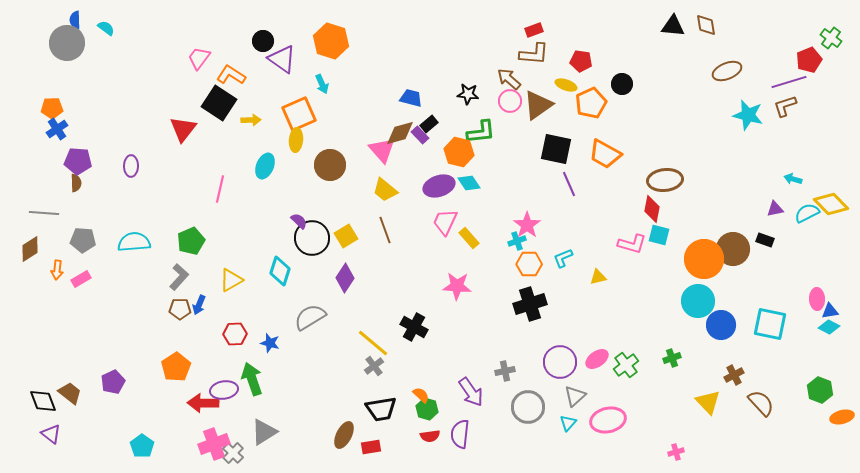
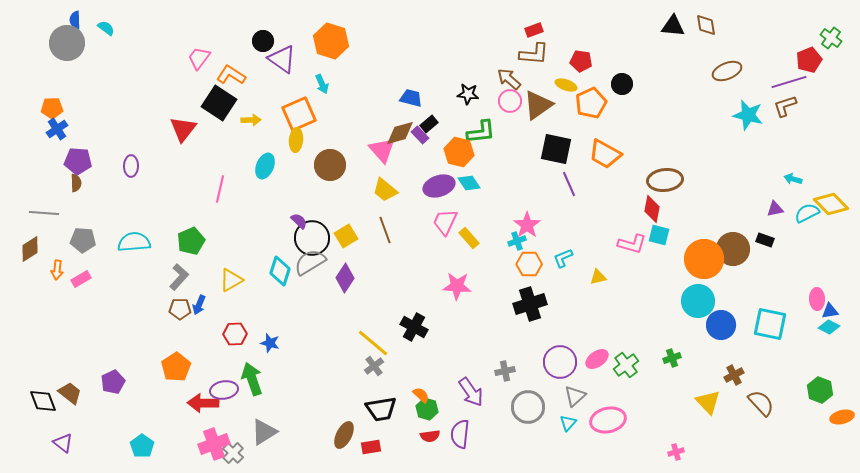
gray semicircle at (310, 317): moved 55 px up
purple triangle at (51, 434): moved 12 px right, 9 px down
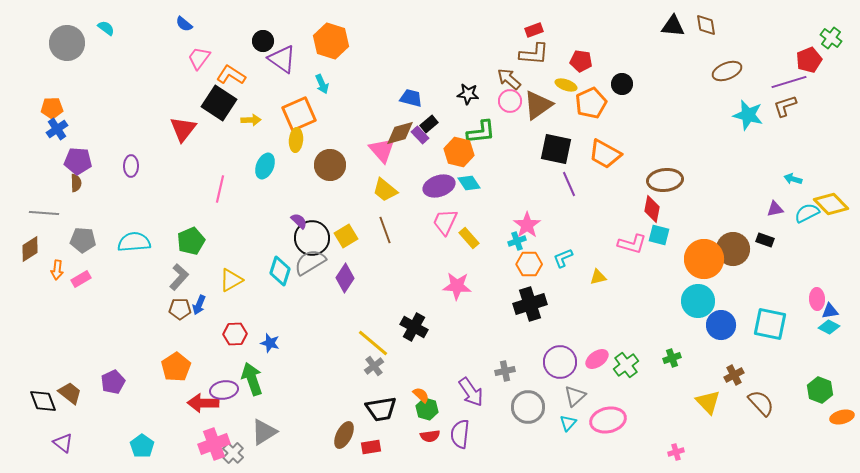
blue semicircle at (75, 20): moved 109 px right, 4 px down; rotated 48 degrees counterclockwise
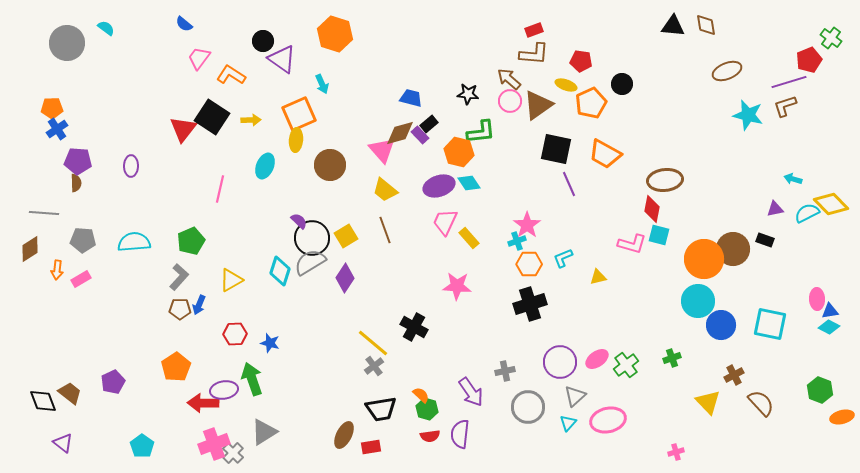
orange hexagon at (331, 41): moved 4 px right, 7 px up
black square at (219, 103): moved 7 px left, 14 px down
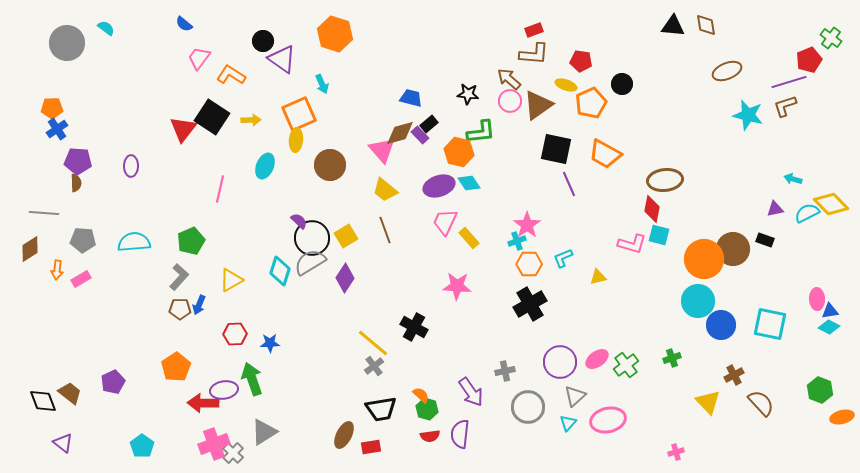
black cross at (530, 304): rotated 12 degrees counterclockwise
blue star at (270, 343): rotated 18 degrees counterclockwise
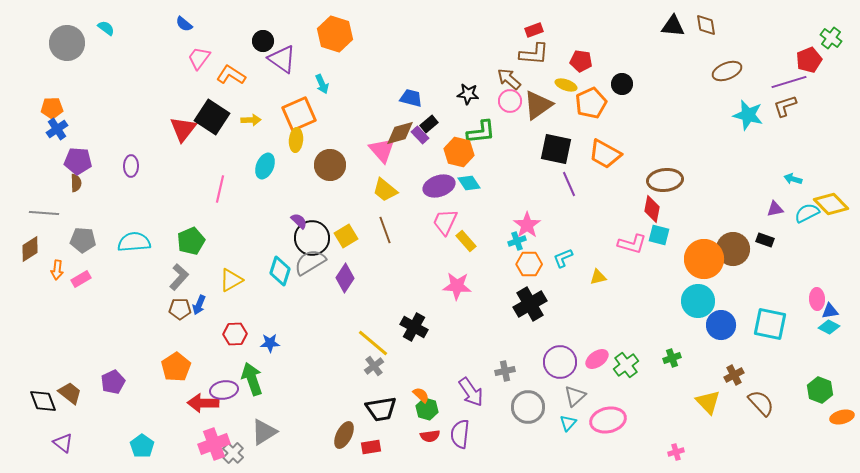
yellow rectangle at (469, 238): moved 3 px left, 3 px down
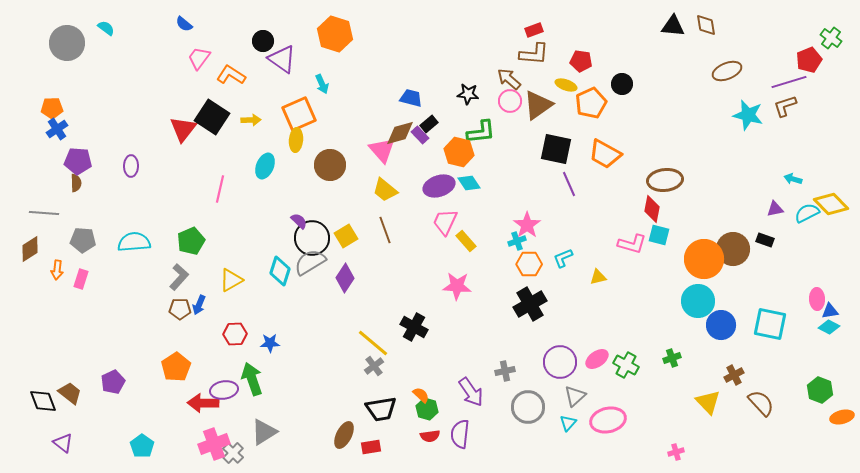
pink rectangle at (81, 279): rotated 42 degrees counterclockwise
green cross at (626, 365): rotated 25 degrees counterclockwise
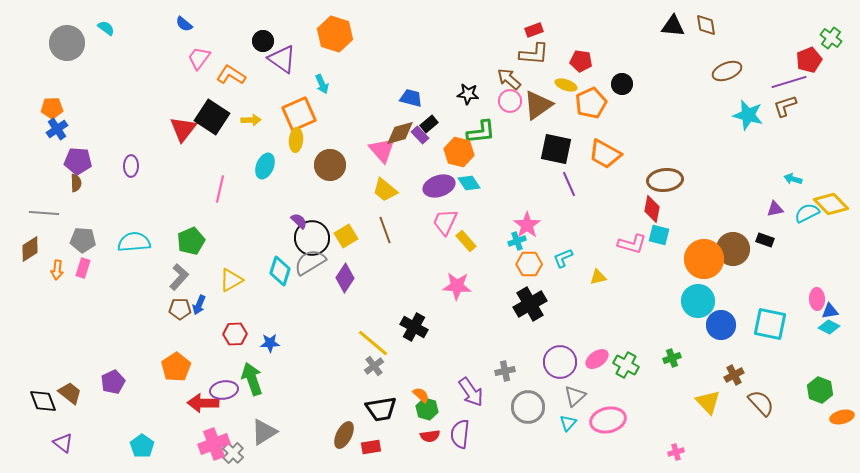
pink rectangle at (81, 279): moved 2 px right, 11 px up
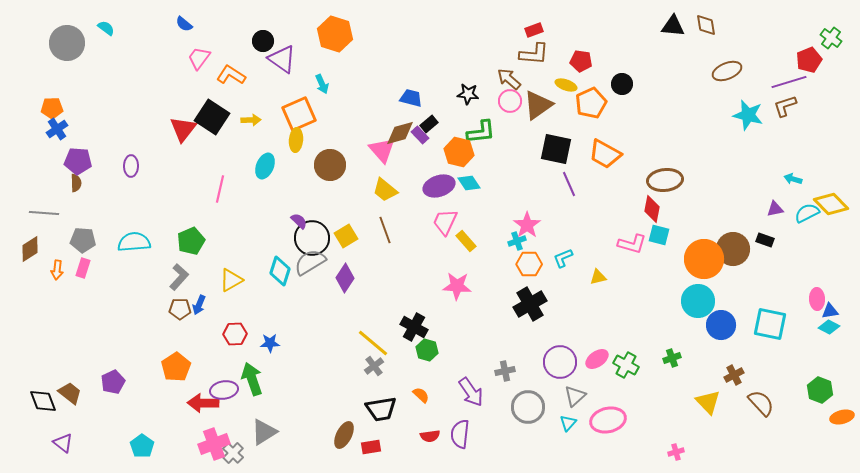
green hexagon at (427, 409): moved 59 px up
